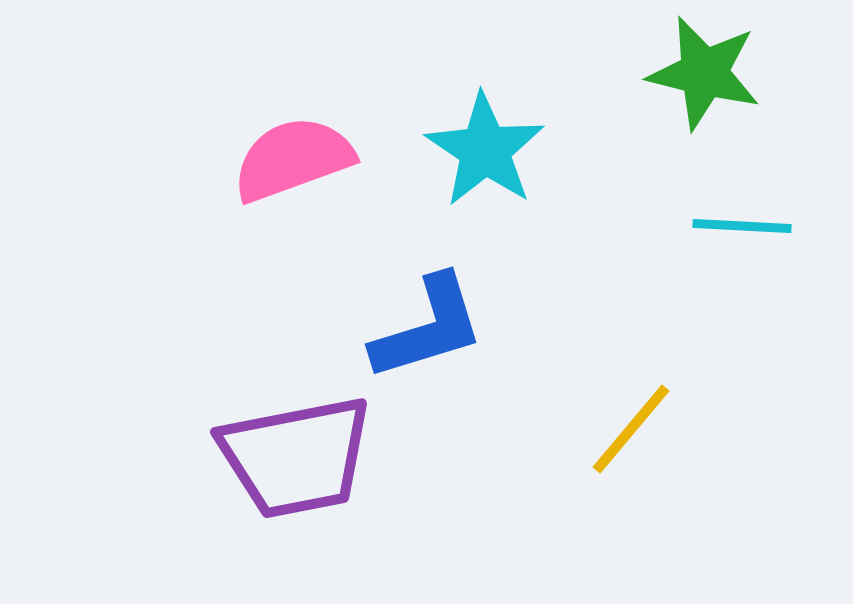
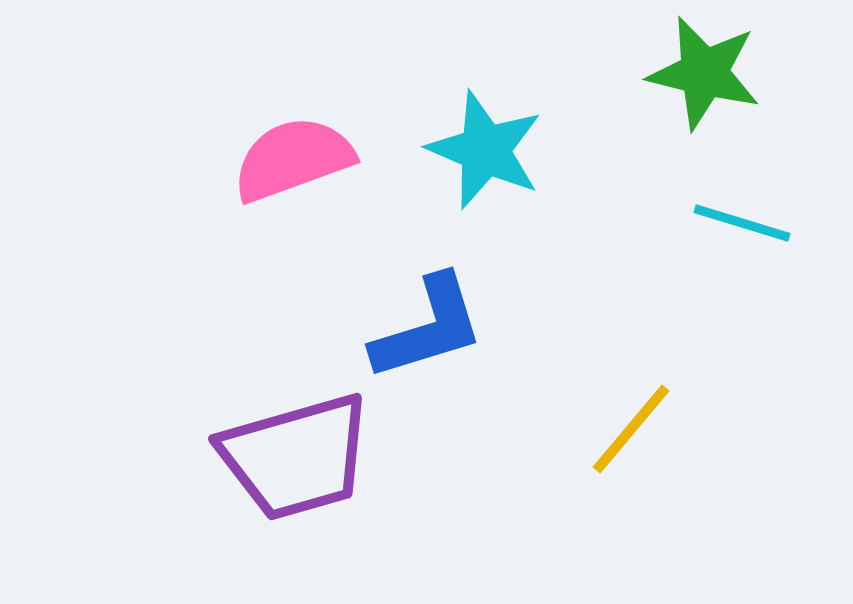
cyan star: rotated 11 degrees counterclockwise
cyan line: moved 3 px up; rotated 14 degrees clockwise
purple trapezoid: rotated 5 degrees counterclockwise
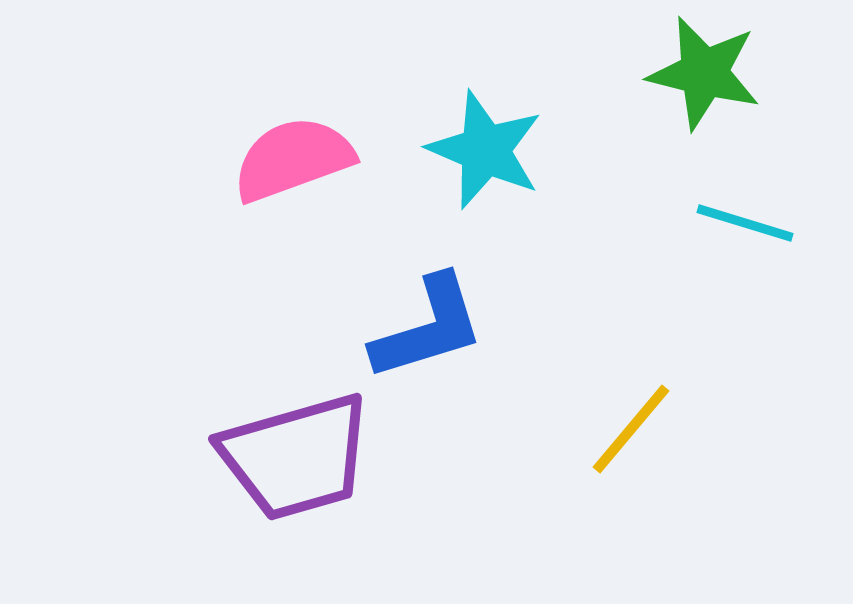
cyan line: moved 3 px right
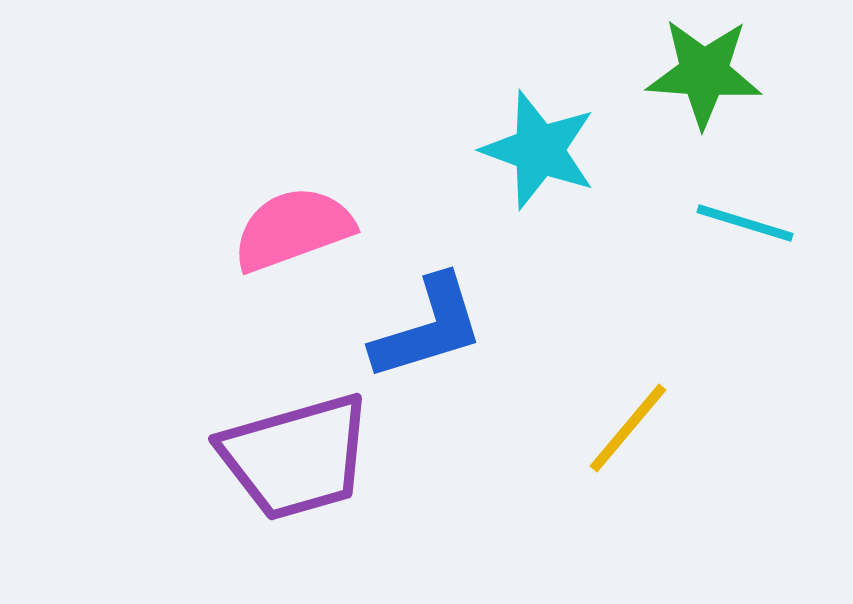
green star: rotated 10 degrees counterclockwise
cyan star: moved 54 px right; rotated 3 degrees counterclockwise
pink semicircle: moved 70 px down
yellow line: moved 3 px left, 1 px up
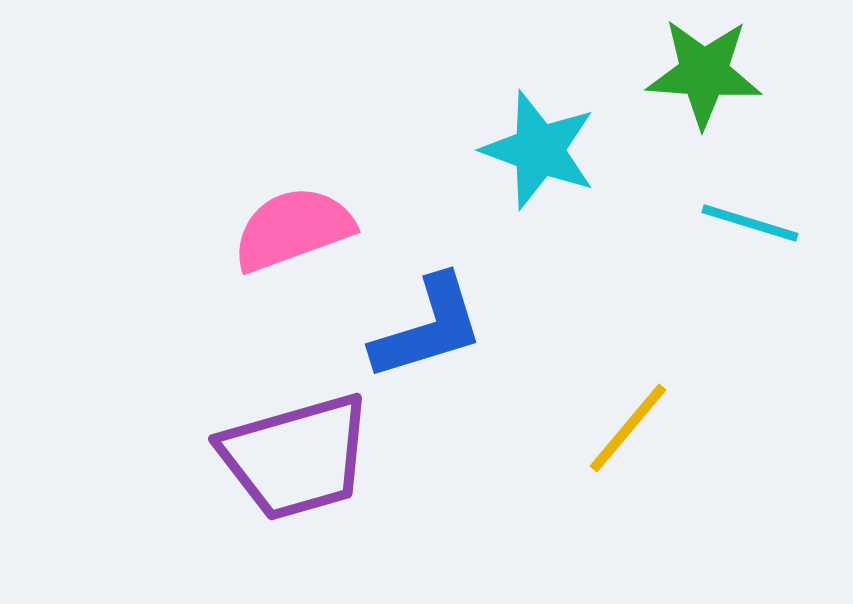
cyan line: moved 5 px right
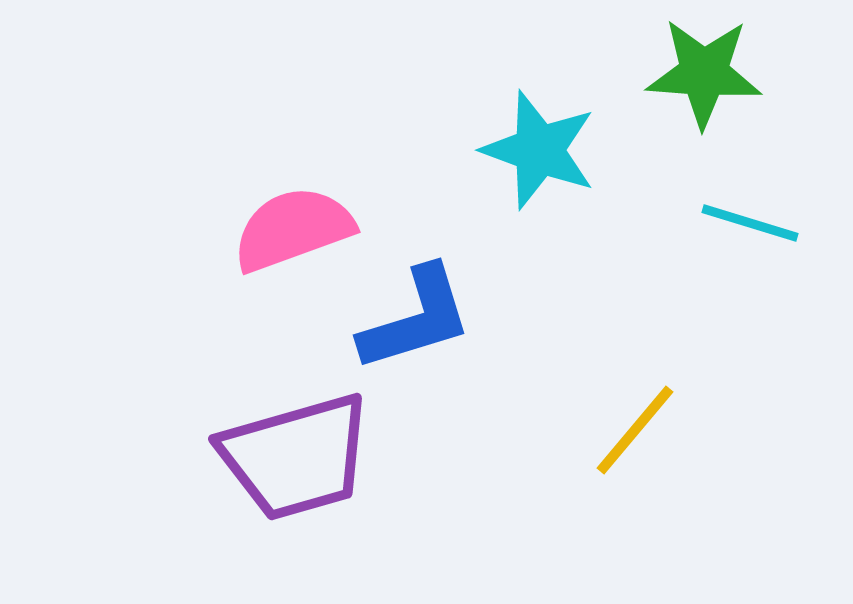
blue L-shape: moved 12 px left, 9 px up
yellow line: moved 7 px right, 2 px down
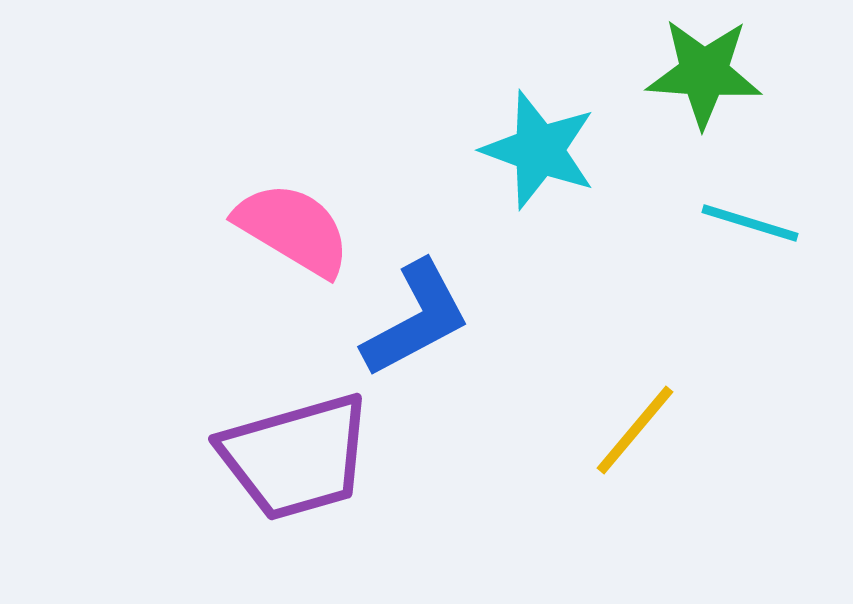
pink semicircle: rotated 51 degrees clockwise
blue L-shape: rotated 11 degrees counterclockwise
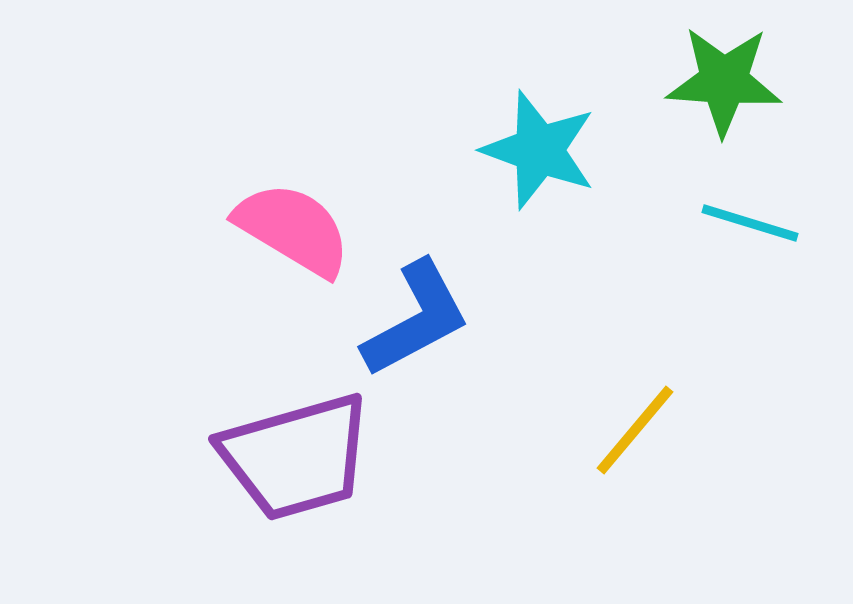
green star: moved 20 px right, 8 px down
